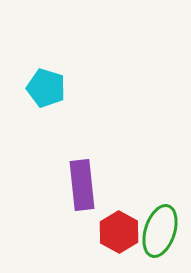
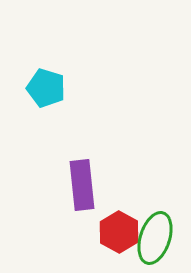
green ellipse: moved 5 px left, 7 px down
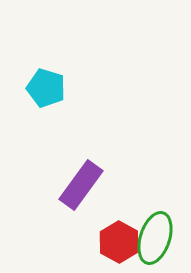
purple rectangle: moved 1 px left; rotated 42 degrees clockwise
red hexagon: moved 10 px down
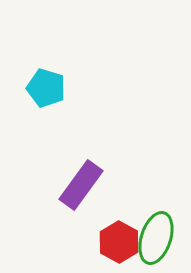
green ellipse: moved 1 px right
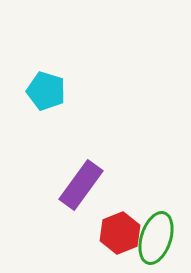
cyan pentagon: moved 3 px down
red hexagon: moved 1 px right, 9 px up; rotated 9 degrees clockwise
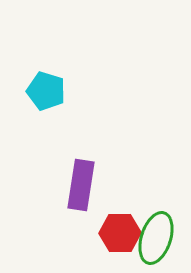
purple rectangle: rotated 27 degrees counterclockwise
red hexagon: rotated 21 degrees clockwise
